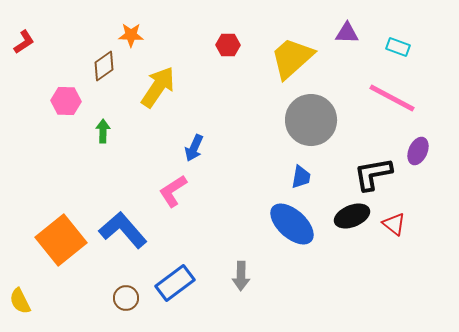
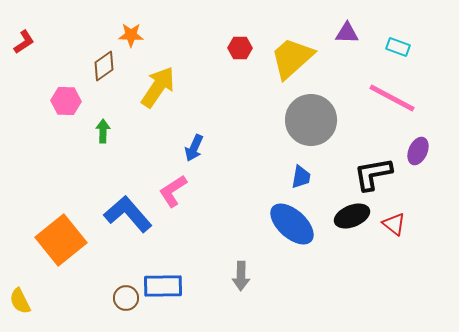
red hexagon: moved 12 px right, 3 px down
blue L-shape: moved 5 px right, 16 px up
blue rectangle: moved 12 px left, 3 px down; rotated 36 degrees clockwise
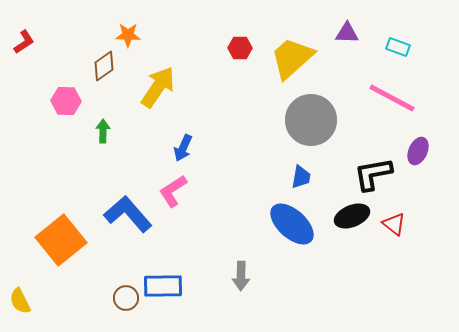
orange star: moved 3 px left
blue arrow: moved 11 px left
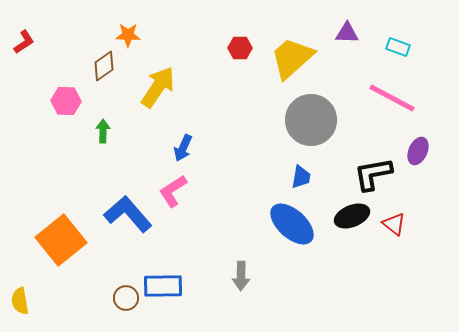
yellow semicircle: rotated 16 degrees clockwise
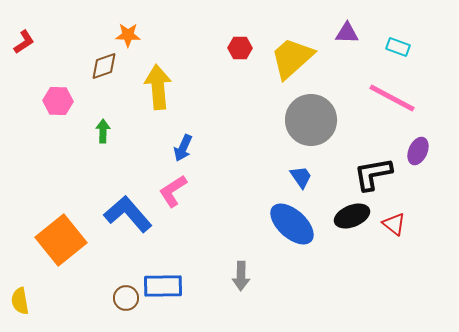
brown diamond: rotated 16 degrees clockwise
yellow arrow: rotated 39 degrees counterclockwise
pink hexagon: moved 8 px left
blue trapezoid: rotated 45 degrees counterclockwise
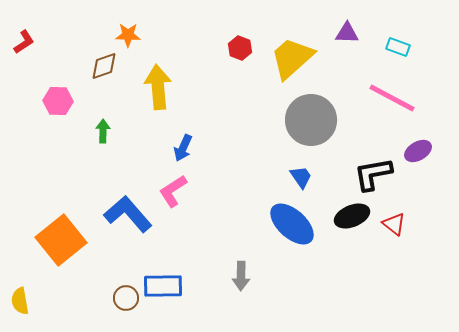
red hexagon: rotated 20 degrees clockwise
purple ellipse: rotated 36 degrees clockwise
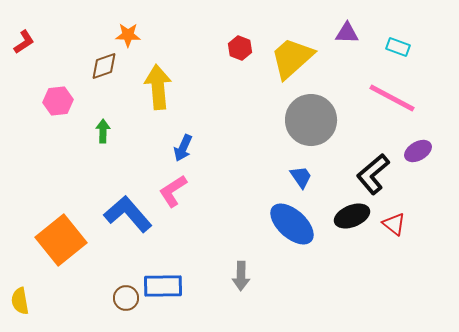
pink hexagon: rotated 8 degrees counterclockwise
black L-shape: rotated 30 degrees counterclockwise
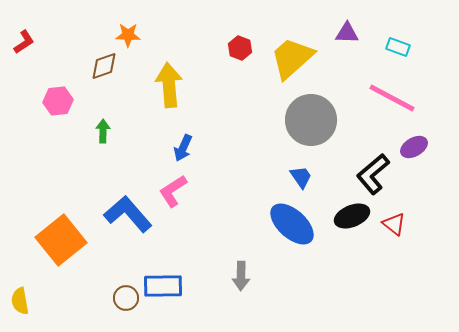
yellow arrow: moved 11 px right, 2 px up
purple ellipse: moved 4 px left, 4 px up
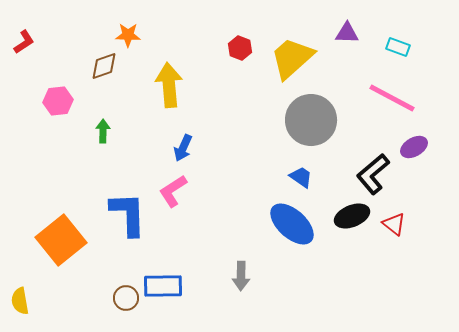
blue trapezoid: rotated 20 degrees counterclockwise
blue L-shape: rotated 39 degrees clockwise
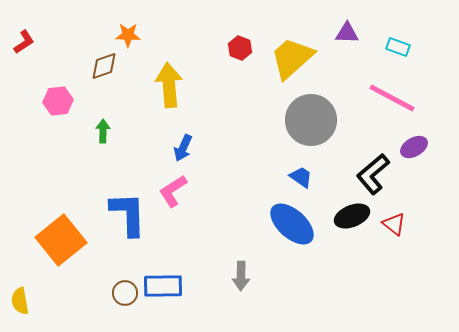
brown circle: moved 1 px left, 5 px up
